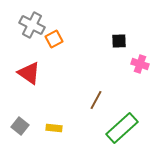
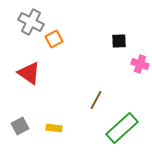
gray cross: moved 1 px left, 3 px up
gray square: rotated 24 degrees clockwise
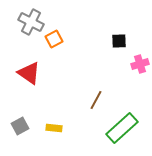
pink cross: rotated 36 degrees counterclockwise
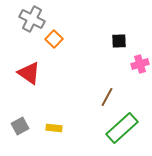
gray cross: moved 1 px right, 3 px up
orange square: rotated 18 degrees counterclockwise
brown line: moved 11 px right, 3 px up
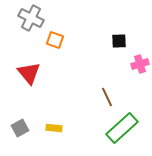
gray cross: moved 1 px left, 1 px up
orange square: moved 1 px right, 1 px down; rotated 24 degrees counterclockwise
red triangle: rotated 15 degrees clockwise
brown line: rotated 54 degrees counterclockwise
gray square: moved 2 px down
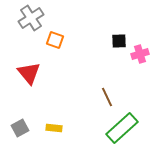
gray cross: rotated 30 degrees clockwise
pink cross: moved 10 px up
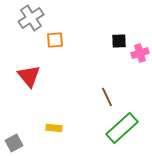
orange square: rotated 24 degrees counterclockwise
pink cross: moved 1 px up
red triangle: moved 3 px down
gray square: moved 6 px left, 15 px down
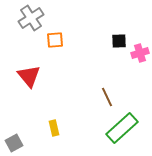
yellow rectangle: rotated 70 degrees clockwise
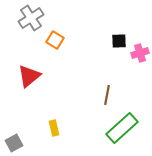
orange square: rotated 36 degrees clockwise
red triangle: rotated 30 degrees clockwise
brown line: moved 2 px up; rotated 36 degrees clockwise
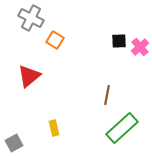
gray cross: rotated 30 degrees counterclockwise
pink cross: moved 6 px up; rotated 24 degrees counterclockwise
